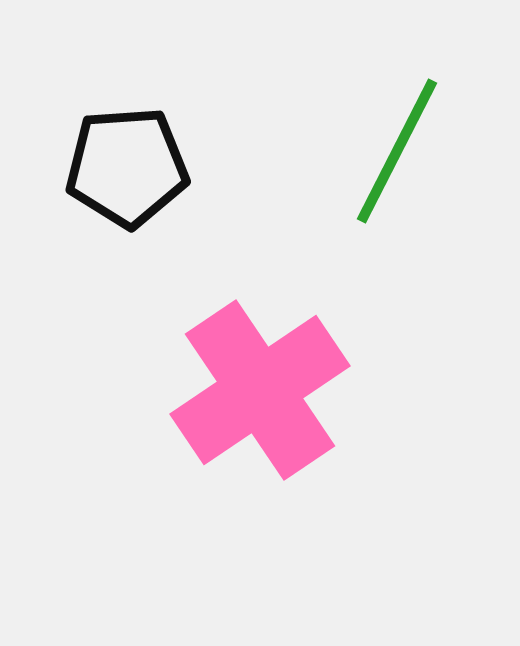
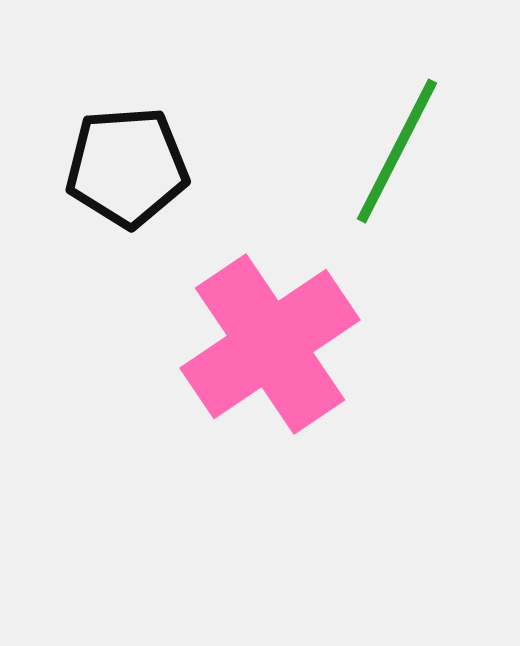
pink cross: moved 10 px right, 46 px up
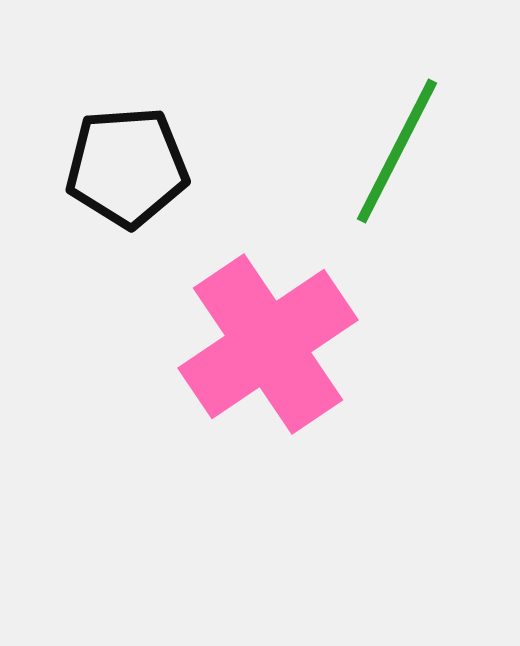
pink cross: moved 2 px left
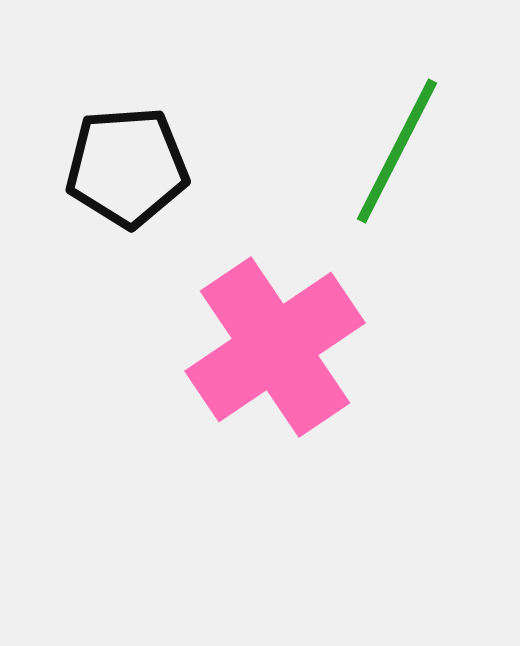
pink cross: moved 7 px right, 3 px down
